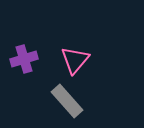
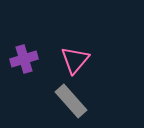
gray rectangle: moved 4 px right
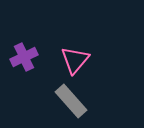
purple cross: moved 2 px up; rotated 8 degrees counterclockwise
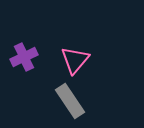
gray rectangle: moved 1 px left; rotated 8 degrees clockwise
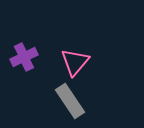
pink triangle: moved 2 px down
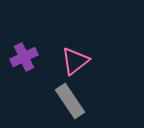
pink triangle: moved 1 px up; rotated 12 degrees clockwise
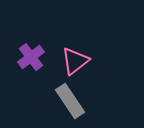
purple cross: moved 7 px right; rotated 12 degrees counterclockwise
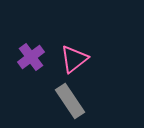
pink triangle: moved 1 px left, 2 px up
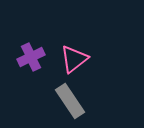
purple cross: rotated 12 degrees clockwise
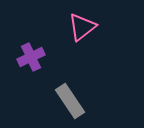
pink triangle: moved 8 px right, 32 px up
